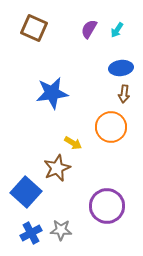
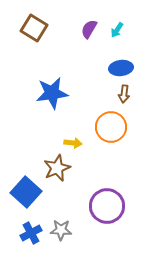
brown square: rotated 8 degrees clockwise
yellow arrow: rotated 24 degrees counterclockwise
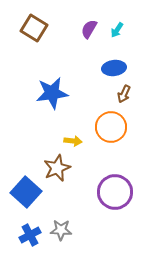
blue ellipse: moved 7 px left
brown arrow: rotated 18 degrees clockwise
yellow arrow: moved 2 px up
purple circle: moved 8 px right, 14 px up
blue cross: moved 1 px left, 2 px down
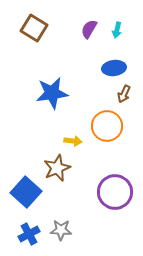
cyan arrow: rotated 21 degrees counterclockwise
orange circle: moved 4 px left, 1 px up
blue cross: moved 1 px left, 1 px up
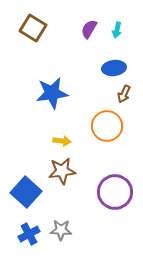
brown square: moved 1 px left
yellow arrow: moved 11 px left
brown star: moved 5 px right, 3 px down; rotated 16 degrees clockwise
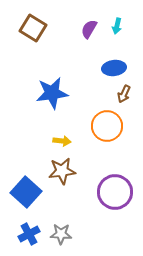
cyan arrow: moved 4 px up
gray star: moved 4 px down
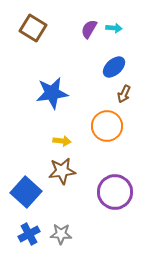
cyan arrow: moved 3 px left, 2 px down; rotated 98 degrees counterclockwise
blue ellipse: moved 1 px up; rotated 35 degrees counterclockwise
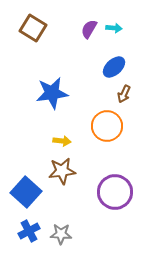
blue cross: moved 3 px up
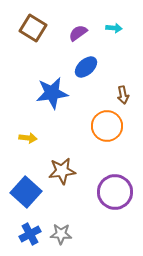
purple semicircle: moved 11 px left, 4 px down; rotated 24 degrees clockwise
blue ellipse: moved 28 px left
brown arrow: moved 1 px left, 1 px down; rotated 36 degrees counterclockwise
yellow arrow: moved 34 px left, 3 px up
blue cross: moved 1 px right, 3 px down
